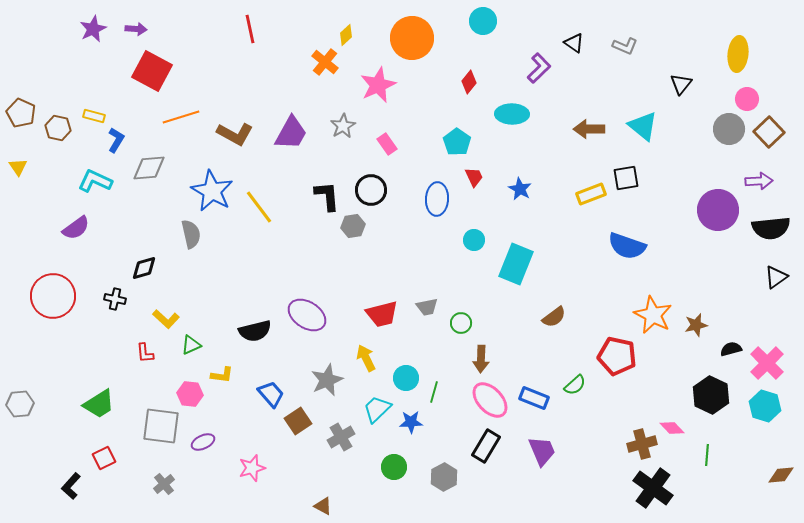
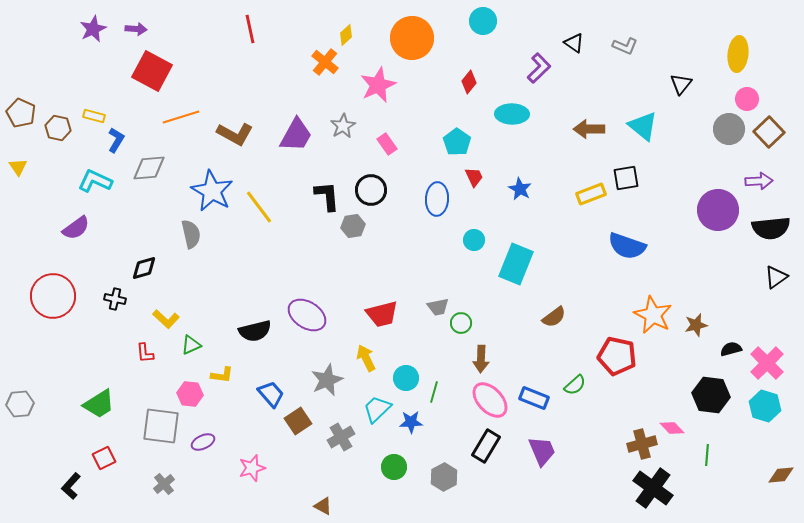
purple trapezoid at (291, 133): moved 5 px right, 2 px down
gray trapezoid at (427, 307): moved 11 px right
black hexagon at (711, 395): rotated 18 degrees counterclockwise
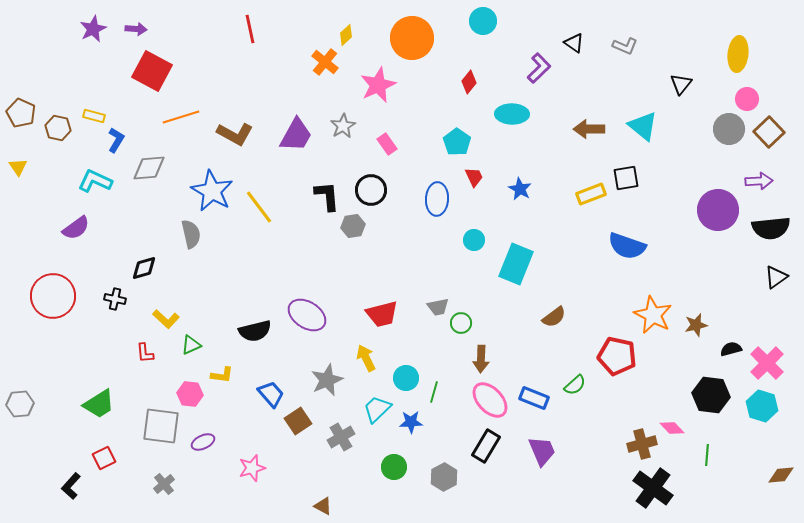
cyan hexagon at (765, 406): moved 3 px left
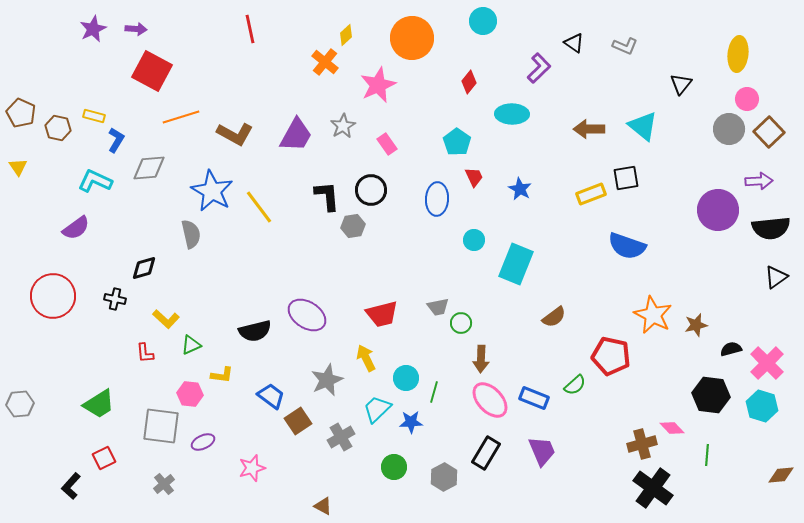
red pentagon at (617, 356): moved 6 px left
blue trapezoid at (271, 394): moved 2 px down; rotated 12 degrees counterclockwise
black rectangle at (486, 446): moved 7 px down
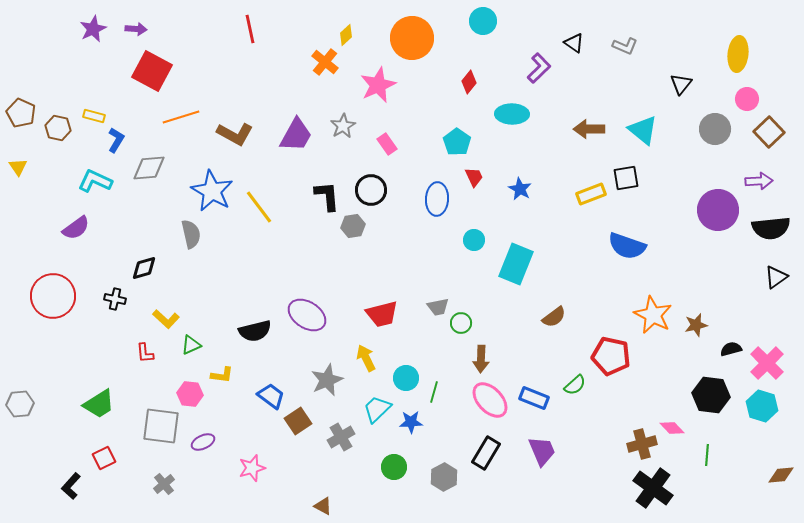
cyan triangle at (643, 126): moved 4 px down
gray circle at (729, 129): moved 14 px left
